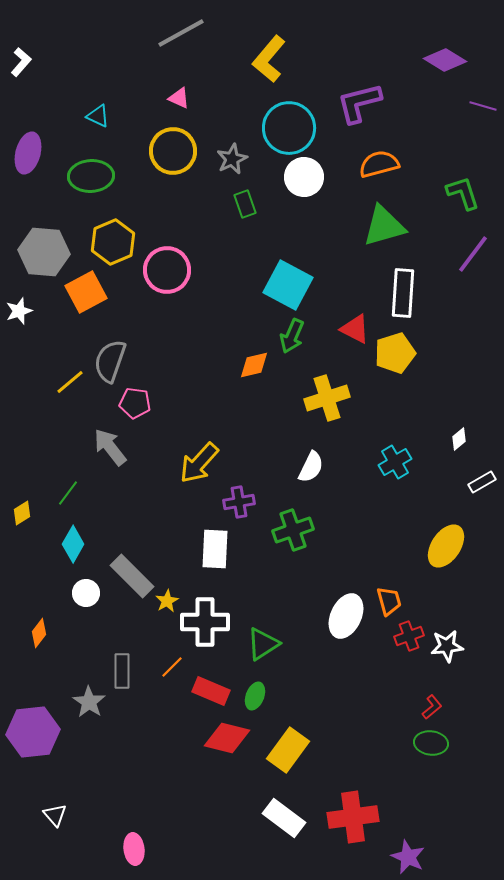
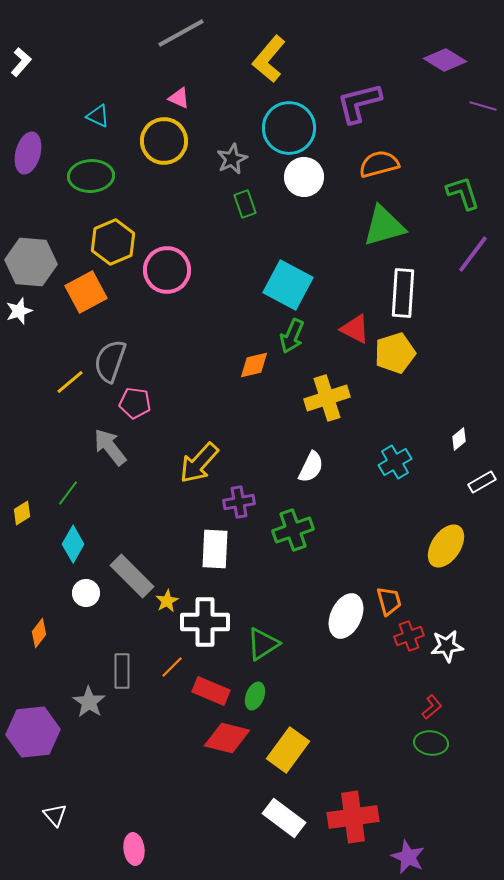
yellow circle at (173, 151): moved 9 px left, 10 px up
gray hexagon at (44, 252): moved 13 px left, 10 px down
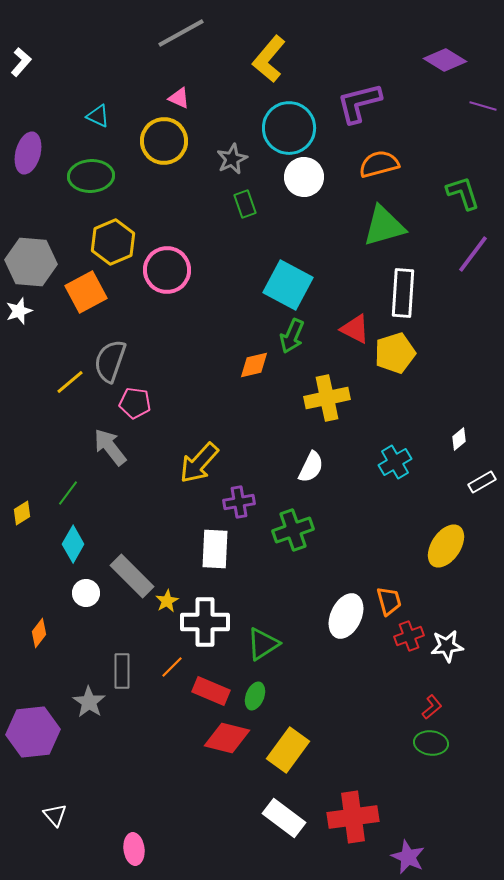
yellow cross at (327, 398): rotated 6 degrees clockwise
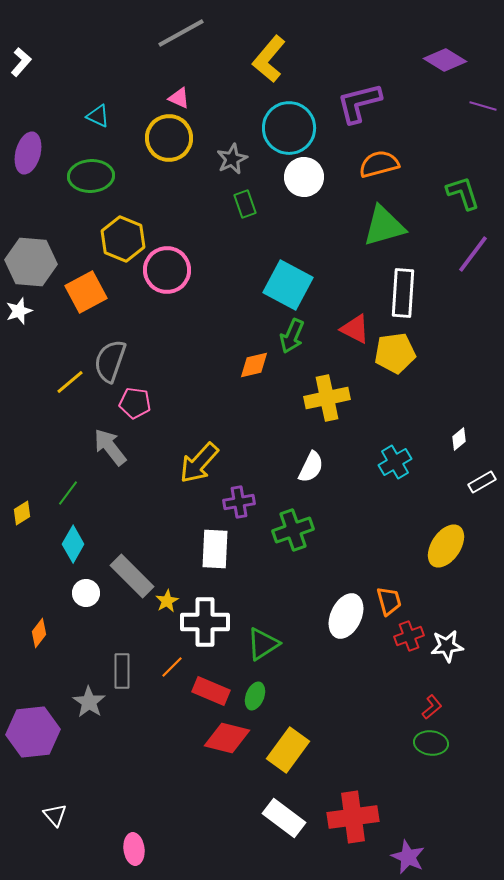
yellow circle at (164, 141): moved 5 px right, 3 px up
yellow hexagon at (113, 242): moved 10 px right, 3 px up; rotated 15 degrees counterclockwise
yellow pentagon at (395, 353): rotated 9 degrees clockwise
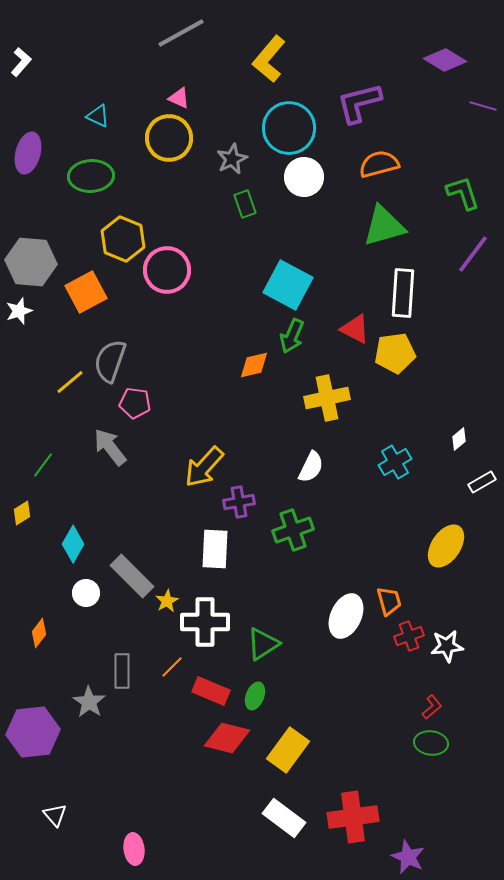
yellow arrow at (199, 463): moved 5 px right, 4 px down
green line at (68, 493): moved 25 px left, 28 px up
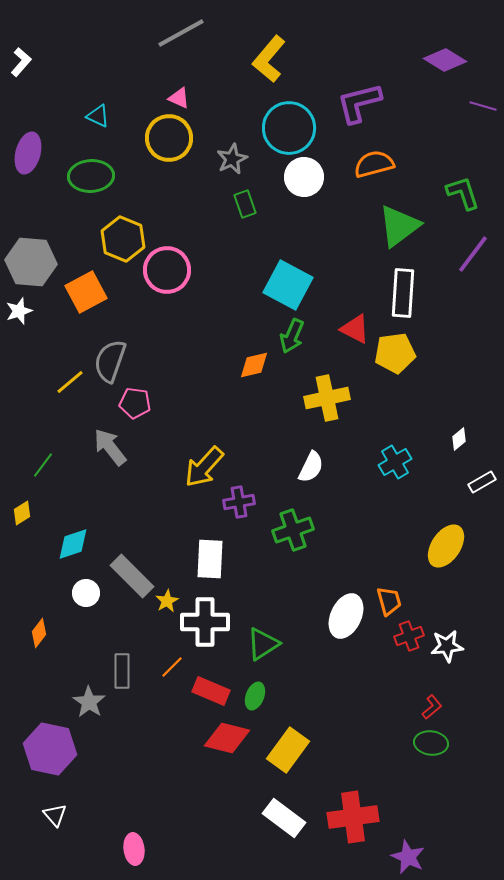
orange semicircle at (379, 164): moved 5 px left
green triangle at (384, 226): moved 15 px right; rotated 21 degrees counterclockwise
cyan diamond at (73, 544): rotated 42 degrees clockwise
white rectangle at (215, 549): moved 5 px left, 10 px down
purple hexagon at (33, 732): moved 17 px right, 17 px down; rotated 18 degrees clockwise
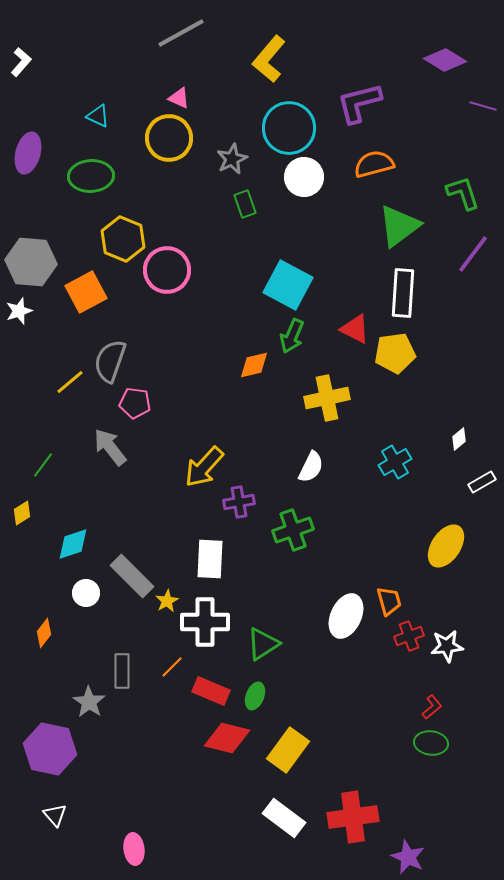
orange diamond at (39, 633): moved 5 px right
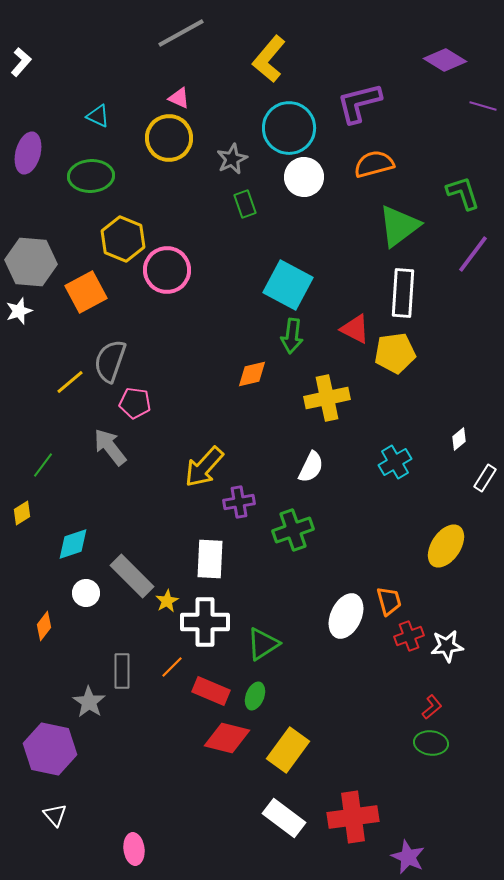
green arrow at (292, 336): rotated 16 degrees counterclockwise
orange diamond at (254, 365): moved 2 px left, 9 px down
white rectangle at (482, 482): moved 3 px right, 4 px up; rotated 28 degrees counterclockwise
orange diamond at (44, 633): moved 7 px up
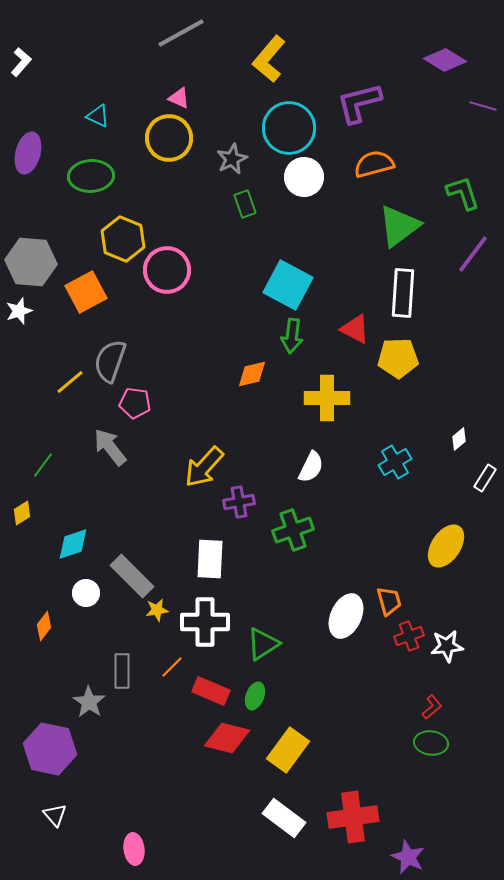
yellow pentagon at (395, 353): moved 3 px right, 5 px down; rotated 6 degrees clockwise
yellow cross at (327, 398): rotated 12 degrees clockwise
yellow star at (167, 601): moved 10 px left, 9 px down; rotated 20 degrees clockwise
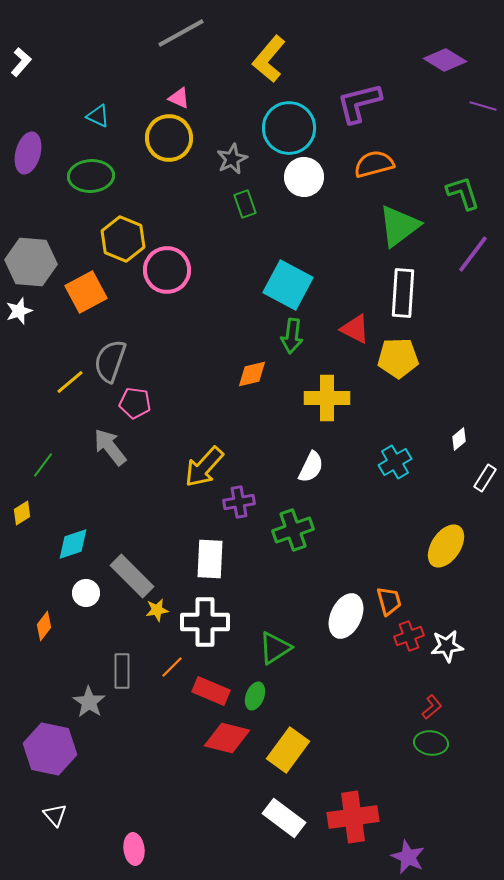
green triangle at (263, 644): moved 12 px right, 4 px down
